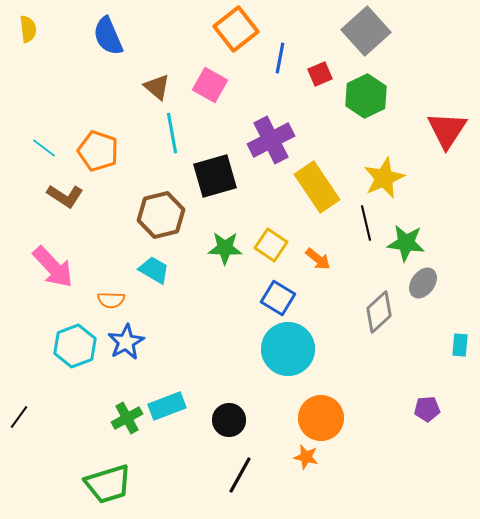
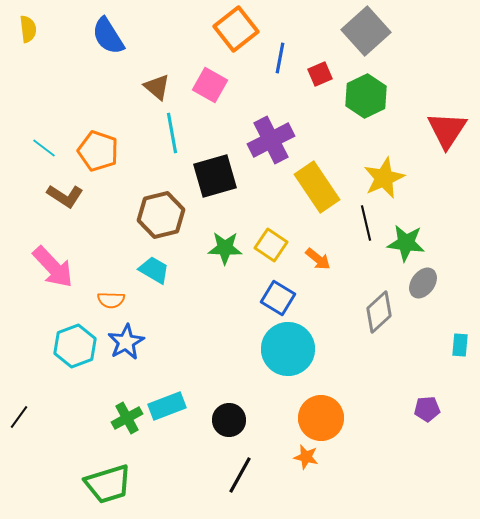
blue semicircle at (108, 36): rotated 9 degrees counterclockwise
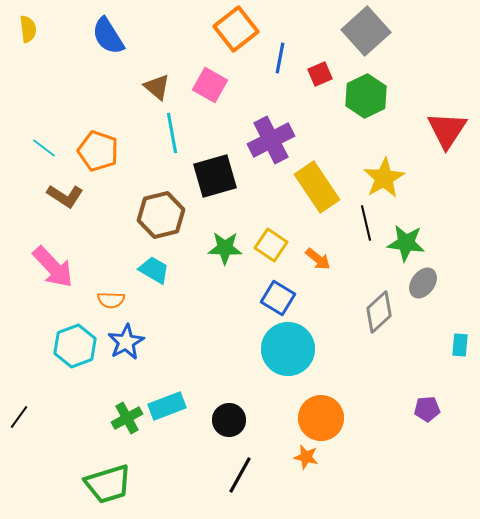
yellow star at (384, 178): rotated 6 degrees counterclockwise
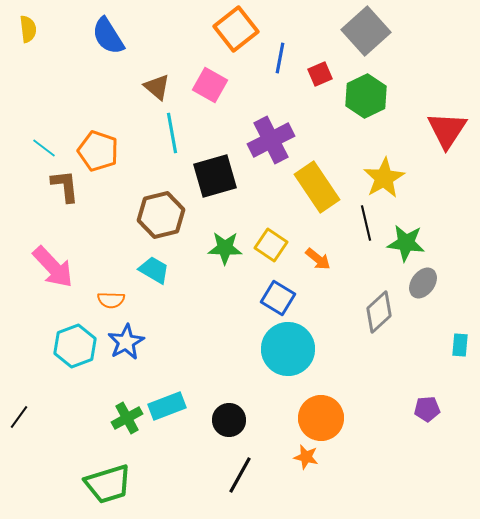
brown L-shape at (65, 196): moved 10 px up; rotated 129 degrees counterclockwise
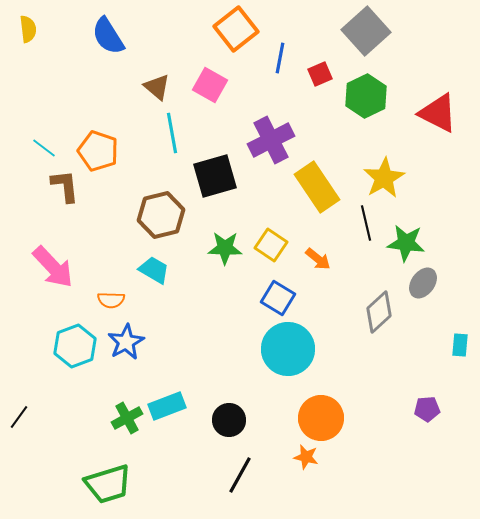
red triangle at (447, 130): moved 9 px left, 17 px up; rotated 36 degrees counterclockwise
